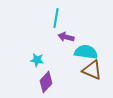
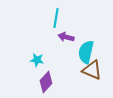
cyan semicircle: rotated 85 degrees counterclockwise
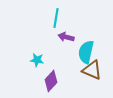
purple diamond: moved 5 px right, 1 px up
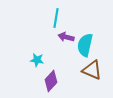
cyan semicircle: moved 1 px left, 7 px up
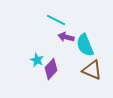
cyan line: moved 2 px down; rotated 72 degrees counterclockwise
cyan semicircle: rotated 35 degrees counterclockwise
cyan star: rotated 16 degrees clockwise
purple diamond: moved 12 px up
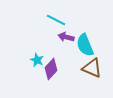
brown triangle: moved 2 px up
